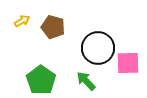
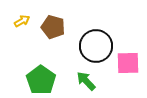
black circle: moved 2 px left, 2 px up
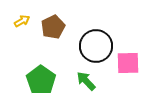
brown pentagon: rotated 30 degrees clockwise
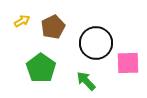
black circle: moved 3 px up
green pentagon: moved 12 px up
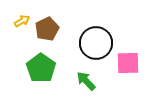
brown pentagon: moved 6 px left, 2 px down
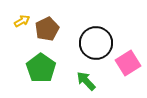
pink square: rotated 30 degrees counterclockwise
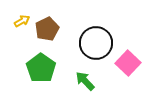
pink square: rotated 15 degrees counterclockwise
green arrow: moved 1 px left
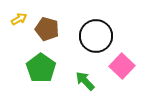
yellow arrow: moved 3 px left, 2 px up
brown pentagon: rotated 30 degrees counterclockwise
black circle: moved 7 px up
pink square: moved 6 px left, 3 px down
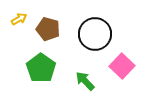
brown pentagon: moved 1 px right
black circle: moved 1 px left, 2 px up
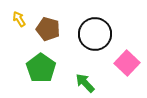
yellow arrow: rotated 91 degrees counterclockwise
pink square: moved 5 px right, 3 px up
green arrow: moved 2 px down
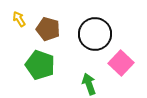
pink square: moved 6 px left
green pentagon: moved 1 px left, 3 px up; rotated 16 degrees counterclockwise
green arrow: moved 4 px right, 1 px down; rotated 25 degrees clockwise
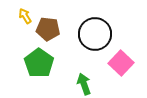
yellow arrow: moved 6 px right, 3 px up
brown pentagon: rotated 10 degrees counterclockwise
green pentagon: moved 1 px left, 2 px up; rotated 16 degrees clockwise
green arrow: moved 5 px left
